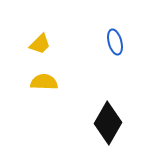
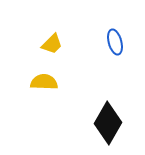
yellow trapezoid: moved 12 px right
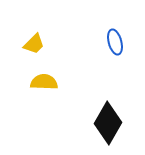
yellow trapezoid: moved 18 px left
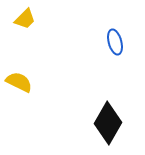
yellow trapezoid: moved 9 px left, 25 px up
yellow semicircle: moved 25 px left; rotated 24 degrees clockwise
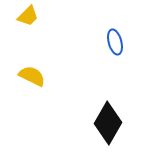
yellow trapezoid: moved 3 px right, 3 px up
yellow semicircle: moved 13 px right, 6 px up
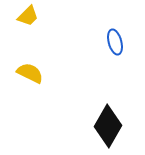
yellow semicircle: moved 2 px left, 3 px up
black diamond: moved 3 px down
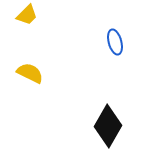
yellow trapezoid: moved 1 px left, 1 px up
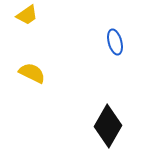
yellow trapezoid: rotated 10 degrees clockwise
yellow semicircle: moved 2 px right
